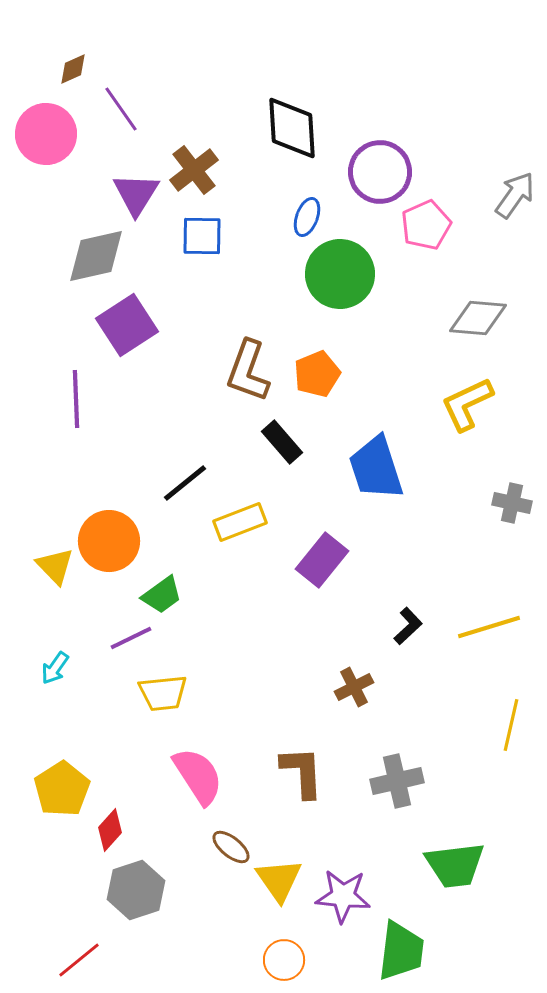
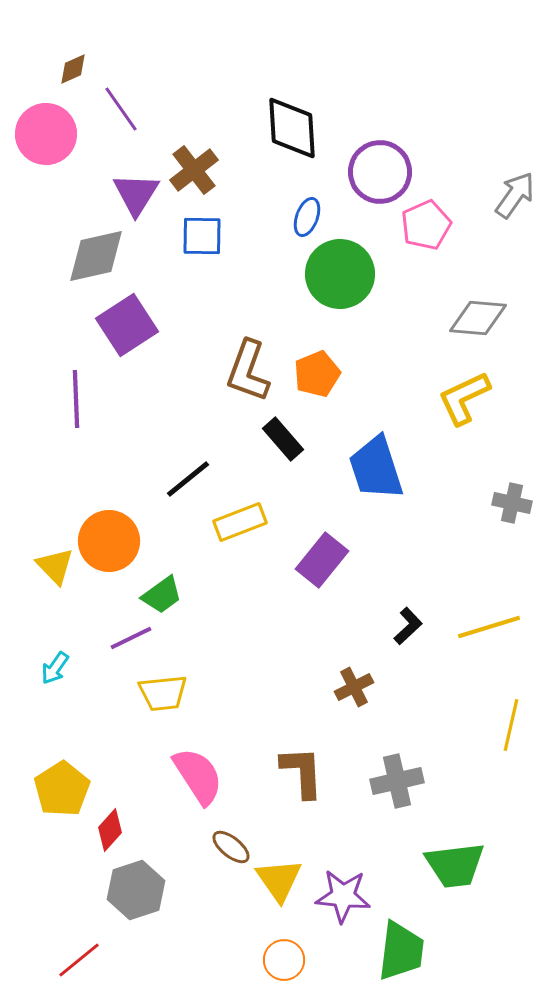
yellow L-shape at (467, 404): moved 3 px left, 6 px up
black rectangle at (282, 442): moved 1 px right, 3 px up
black line at (185, 483): moved 3 px right, 4 px up
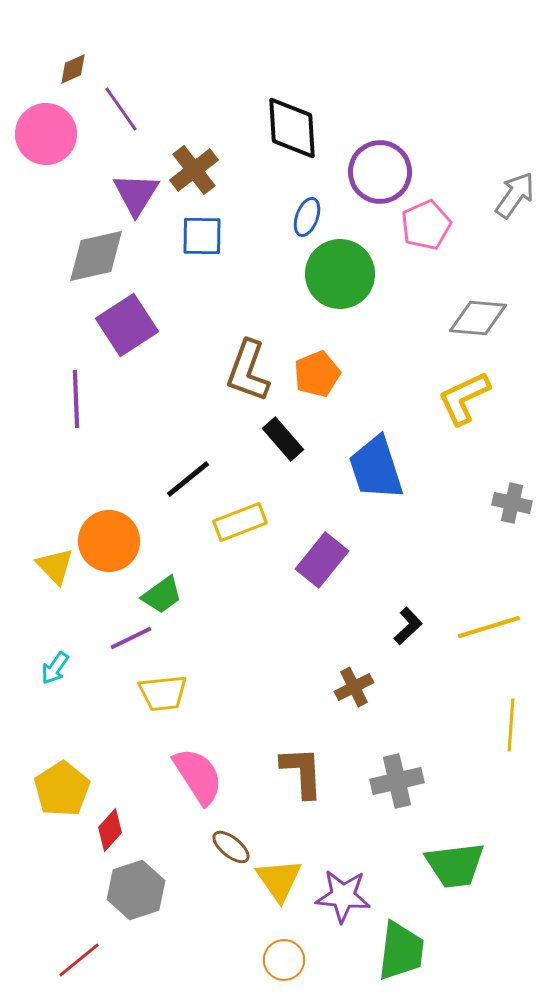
yellow line at (511, 725): rotated 9 degrees counterclockwise
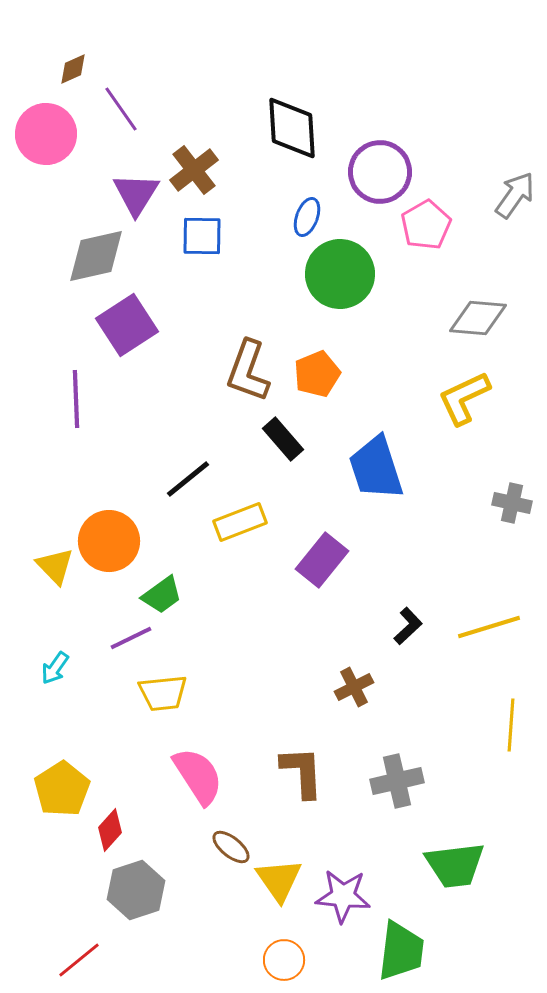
pink pentagon at (426, 225): rotated 6 degrees counterclockwise
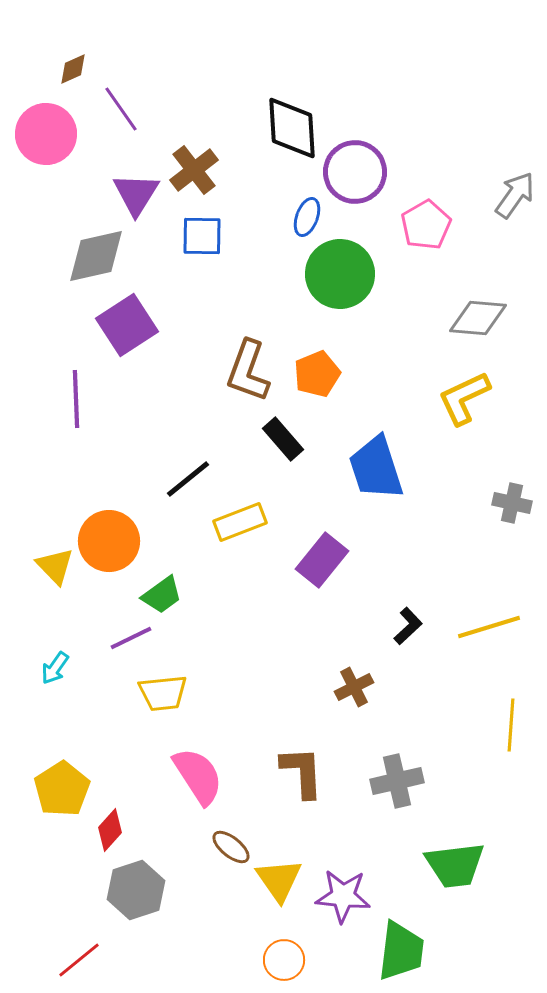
purple circle at (380, 172): moved 25 px left
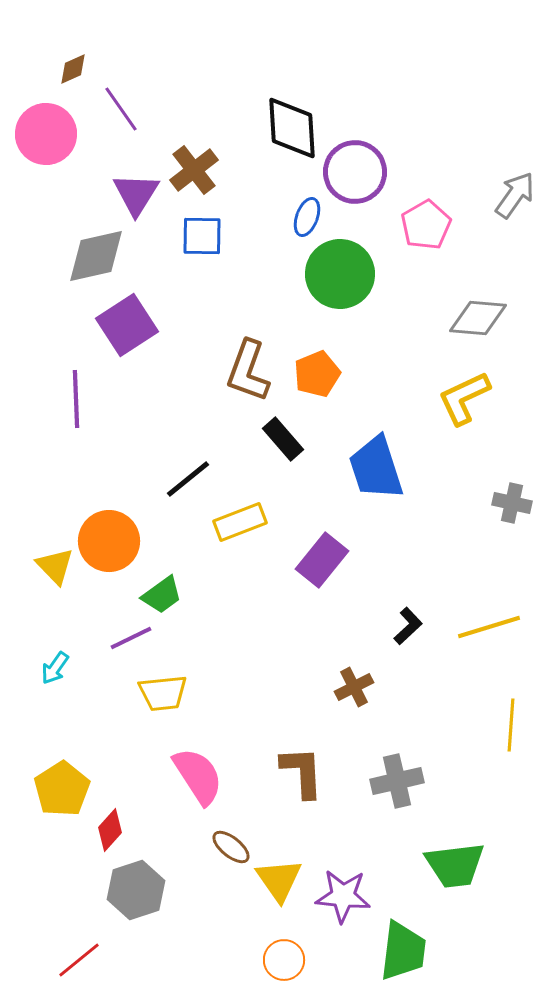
green trapezoid at (401, 951): moved 2 px right
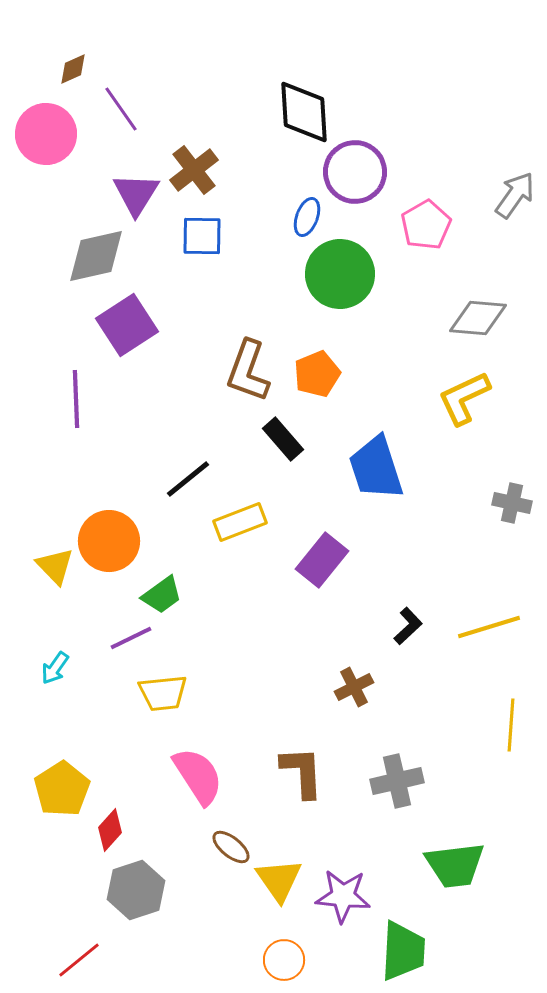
black diamond at (292, 128): moved 12 px right, 16 px up
green trapezoid at (403, 951): rotated 4 degrees counterclockwise
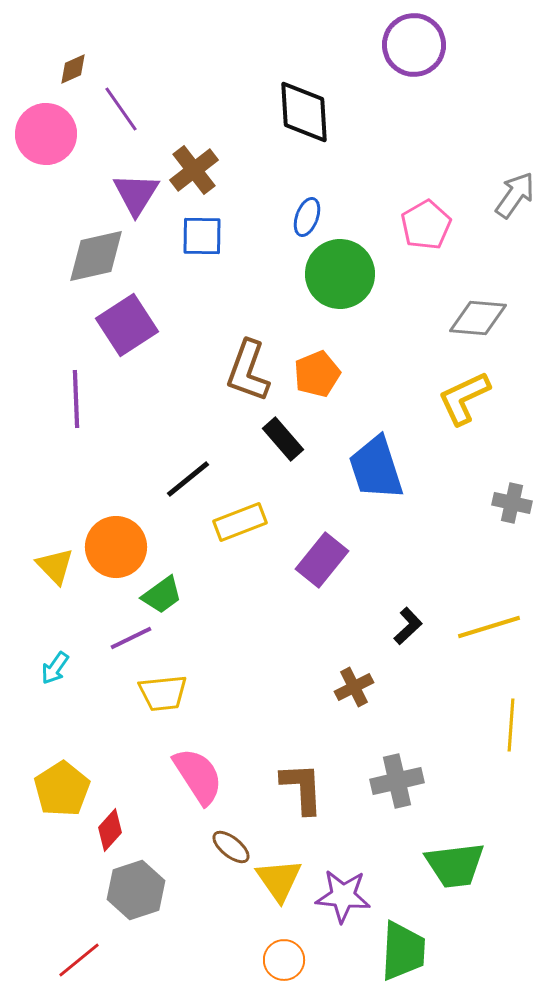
purple circle at (355, 172): moved 59 px right, 127 px up
orange circle at (109, 541): moved 7 px right, 6 px down
brown L-shape at (302, 772): moved 16 px down
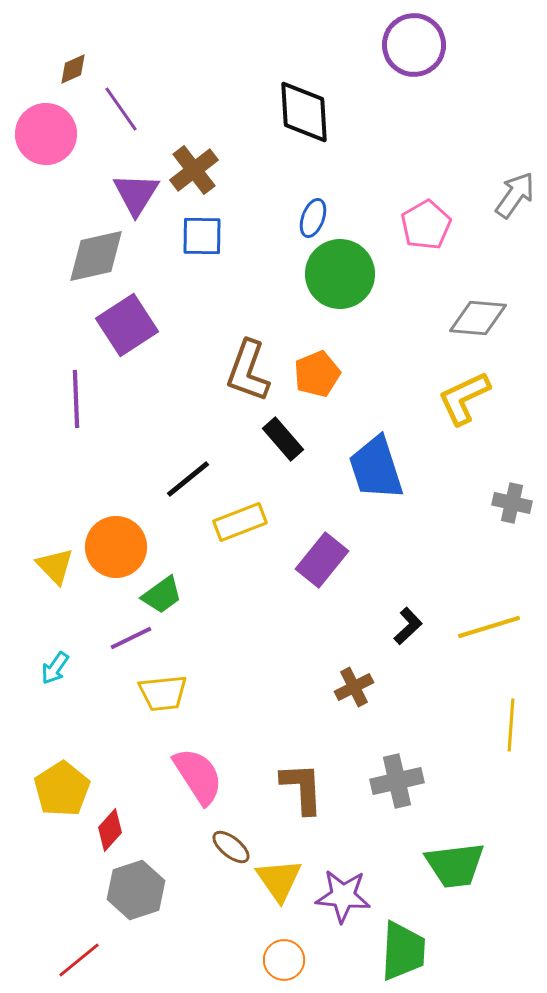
blue ellipse at (307, 217): moved 6 px right, 1 px down
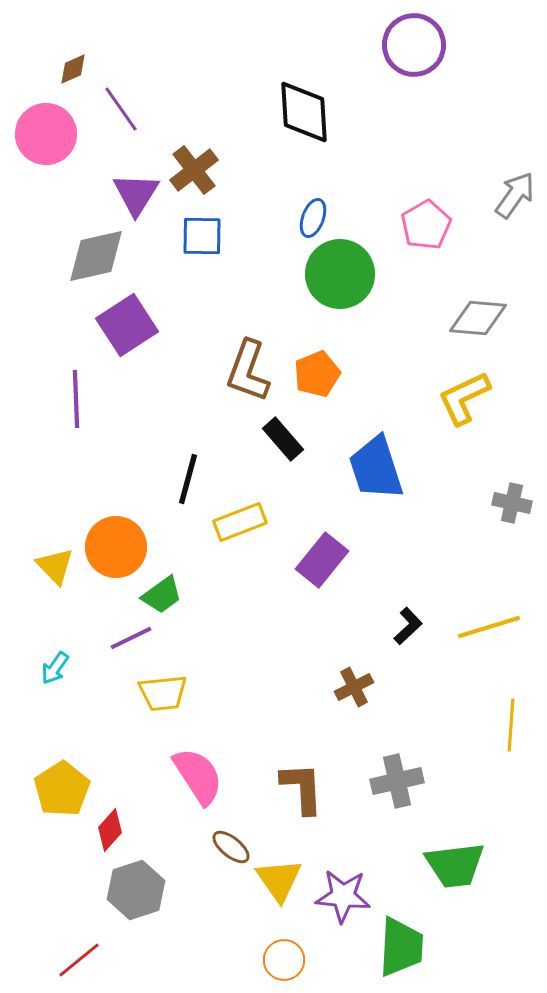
black line at (188, 479): rotated 36 degrees counterclockwise
green trapezoid at (403, 951): moved 2 px left, 4 px up
